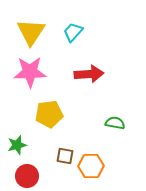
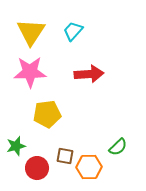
cyan trapezoid: moved 1 px up
yellow pentagon: moved 2 px left
green semicircle: moved 3 px right, 24 px down; rotated 126 degrees clockwise
green star: moved 1 px left, 1 px down
orange hexagon: moved 2 px left, 1 px down
red circle: moved 10 px right, 8 px up
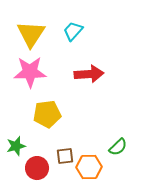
yellow triangle: moved 2 px down
brown square: rotated 18 degrees counterclockwise
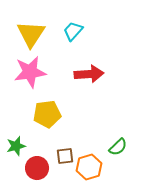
pink star: rotated 8 degrees counterclockwise
orange hexagon: rotated 15 degrees counterclockwise
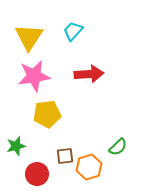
yellow triangle: moved 2 px left, 3 px down
pink star: moved 4 px right, 4 px down
red circle: moved 6 px down
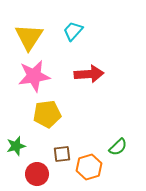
brown square: moved 3 px left, 2 px up
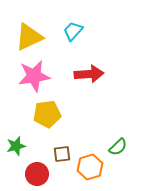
yellow triangle: rotated 32 degrees clockwise
orange hexagon: moved 1 px right
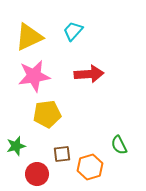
green semicircle: moved 1 px right, 2 px up; rotated 108 degrees clockwise
